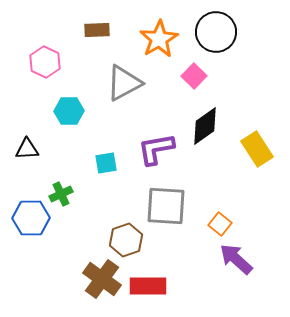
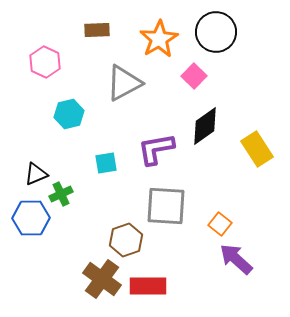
cyan hexagon: moved 3 px down; rotated 12 degrees counterclockwise
black triangle: moved 9 px right, 25 px down; rotated 20 degrees counterclockwise
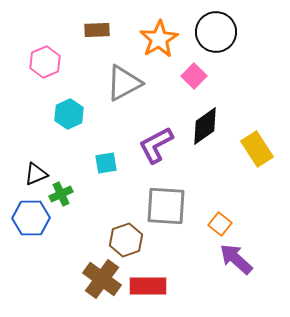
pink hexagon: rotated 12 degrees clockwise
cyan hexagon: rotated 12 degrees counterclockwise
purple L-shape: moved 4 px up; rotated 18 degrees counterclockwise
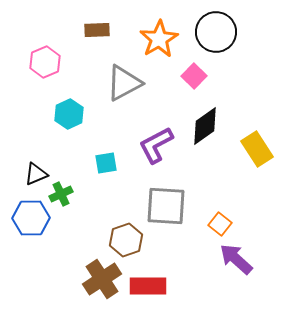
brown cross: rotated 21 degrees clockwise
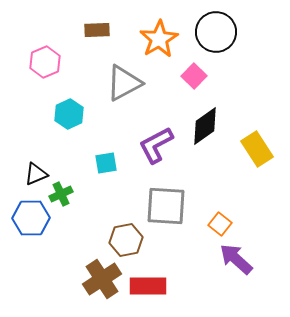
brown hexagon: rotated 8 degrees clockwise
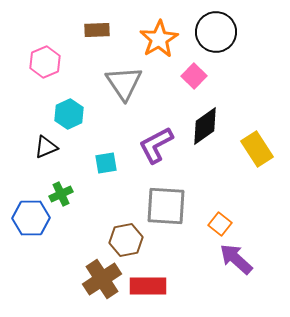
gray triangle: rotated 36 degrees counterclockwise
black triangle: moved 10 px right, 27 px up
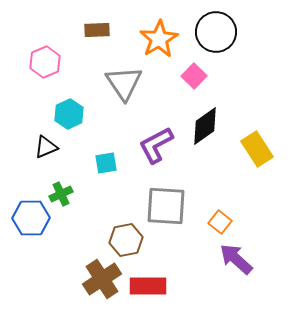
orange square: moved 2 px up
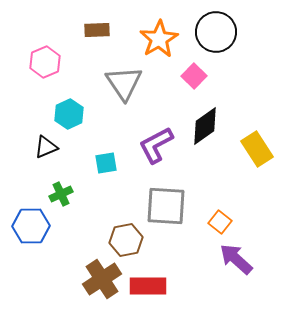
blue hexagon: moved 8 px down
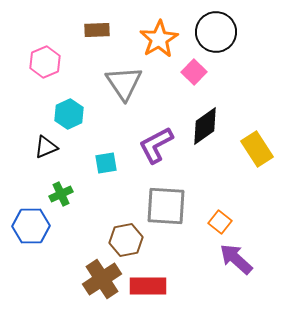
pink square: moved 4 px up
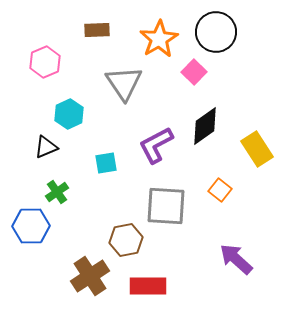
green cross: moved 4 px left, 2 px up; rotated 10 degrees counterclockwise
orange square: moved 32 px up
brown cross: moved 12 px left, 3 px up
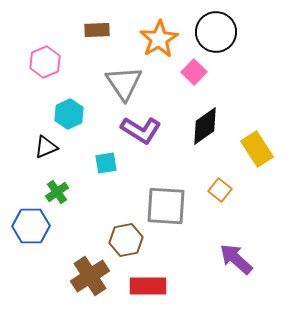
purple L-shape: moved 15 px left, 15 px up; rotated 120 degrees counterclockwise
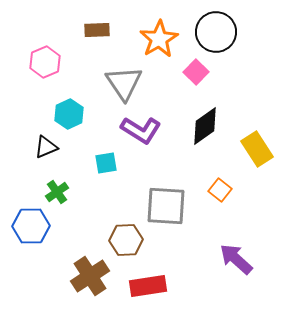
pink square: moved 2 px right
brown hexagon: rotated 8 degrees clockwise
red rectangle: rotated 9 degrees counterclockwise
